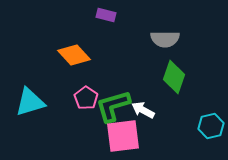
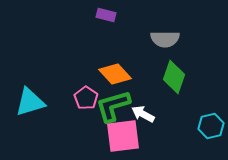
orange diamond: moved 41 px right, 19 px down
white arrow: moved 4 px down
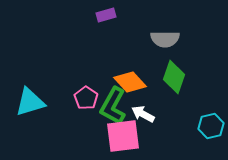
purple rectangle: rotated 30 degrees counterclockwise
orange diamond: moved 15 px right, 8 px down
green L-shape: rotated 45 degrees counterclockwise
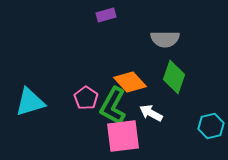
white arrow: moved 8 px right, 1 px up
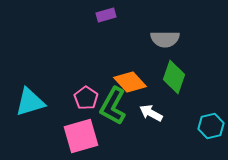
pink square: moved 42 px left; rotated 9 degrees counterclockwise
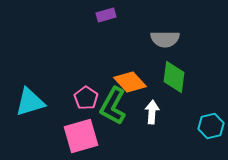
green diamond: rotated 12 degrees counterclockwise
white arrow: moved 1 px right, 1 px up; rotated 65 degrees clockwise
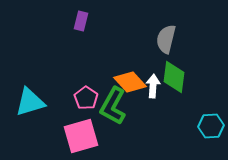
purple rectangle: moved 25 px left, 6 px down; rotated 60 degrees counterclockwise
gray semicircle: moved 1 px right; rotated 104 degrees clockwise
white arrow: moved 1 px right, 26 px up
cyan hexagon: rotated 10 degrees clockwise
